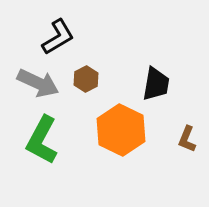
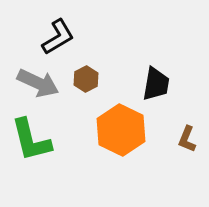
green L-shape: moved 11 px left; rotated 42 degrees counterclockwise
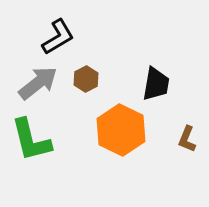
gray arrow: rotated 63 degrees counterclockwise
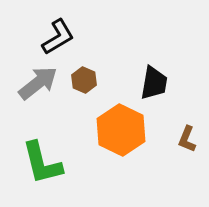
brown hexagon: moved 2 px left, 1 px down; rotated 10 degrees counterclockwise
black trapezoid: moved 2 px left, 1 px up
green L-shape: moved 11 px right, 23 px down
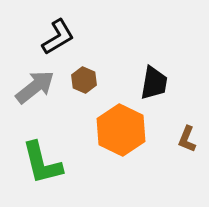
gray arrow: moved 3 px left, 4 px down
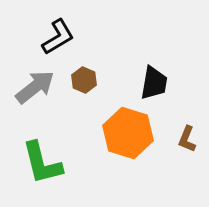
orange hexagon: moved 7 px right, 3 px down; rotated 9 degrees counterclockwise
